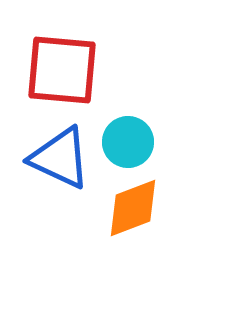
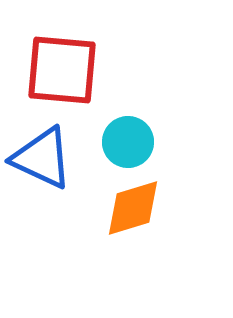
blue triangle: moved 18 px left
orange diamond: rotated 4 degrees clockwise
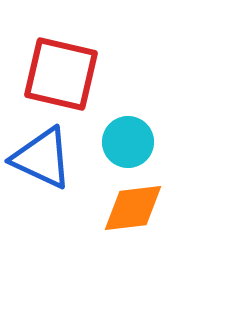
red square: moved 1 px left, 4 px down; rotated 8 degrees clockwise
orange diamond: rotated 10 degrees clockwise
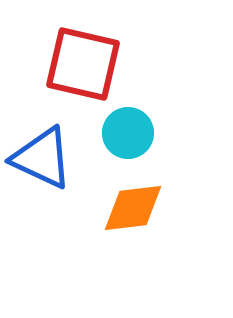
red square: moved 22 px right, 10 px up
cyan circle: moved 9 px up
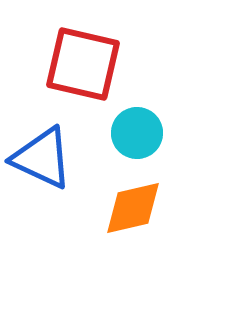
cyan circle: moved 9 px right
orange diamond: rotated 6 degrees counterclockwise
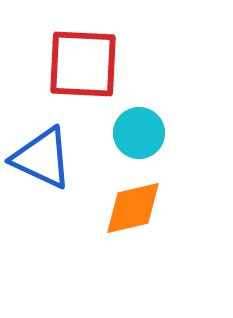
red square: rotated 10 degrees counterclockwise
cyan circle: moved 2 px right
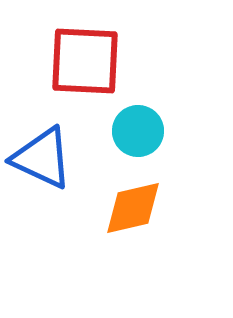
red square: moved 2 px right, 3 px up
cyan circle: moved 1 px left, 2 px up
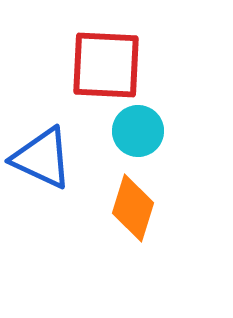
red square: moved 21 px right, 4 px down
orange diamond: rotated 60 degrees counterclockwise
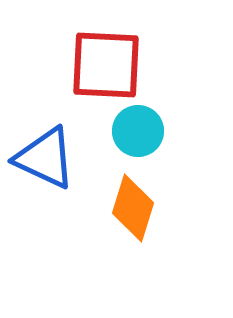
blue triangle: moved 3 px right
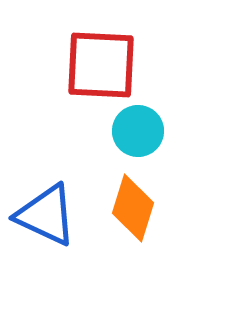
red square: moved 5 px left
blue triangle: moved 1 px right, 57 px down
